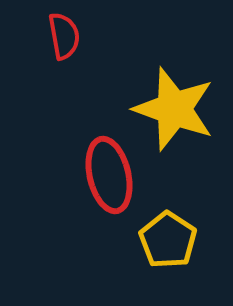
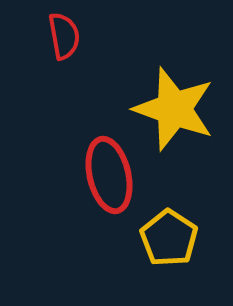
yellow pentagon: moved 1 px right, 2 px up
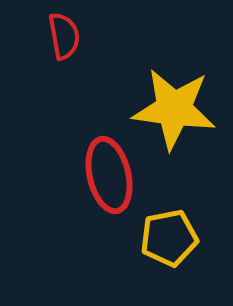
yellow star: rotated 12 degrees counterclockwise
yellow pentagon: rotated 28 degrees clockwise
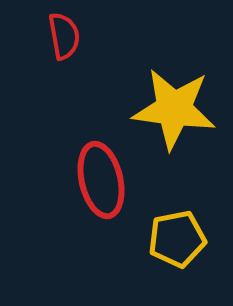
red ellipse: moved 8 px left, 5 px down
yellow pentagon: moved 8 px right, 1 px down
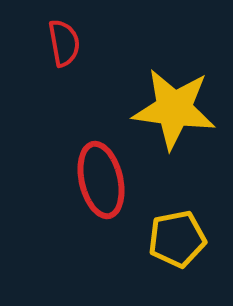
red semicircle: moved 7 px down
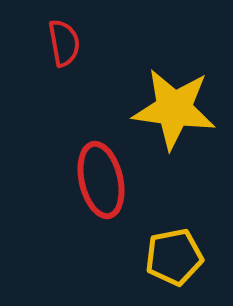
yellow pentagon: moved 3 px left, 18 px down
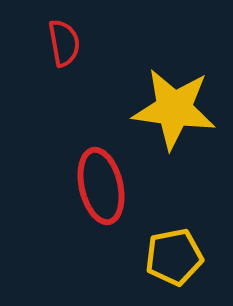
red ellipse: moved 6 px down
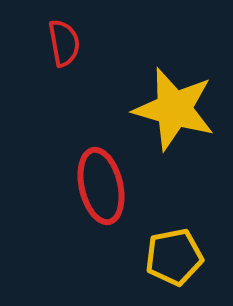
yellow star: rotated 8 degrees clockwise
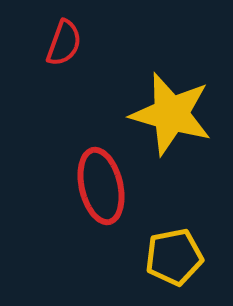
red semicircle: rotated 30 degrees clockwise
yellow star: moved 3 px left, 5 px down
